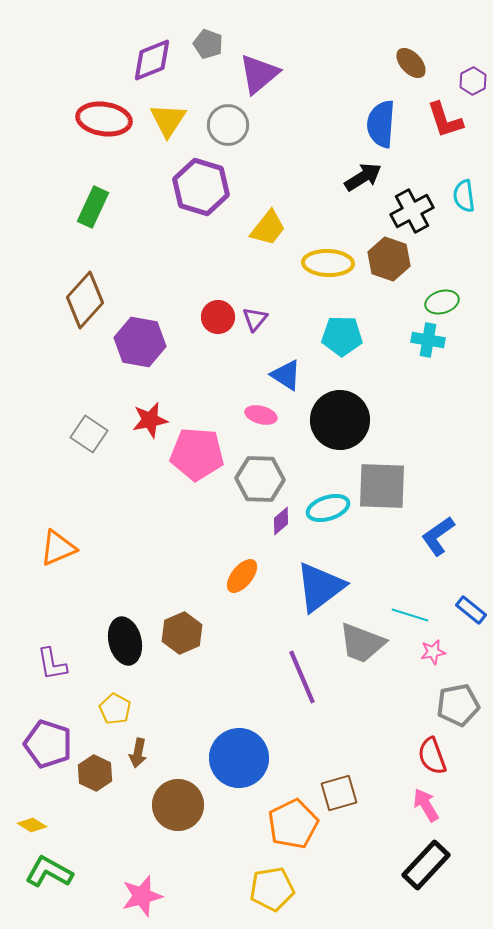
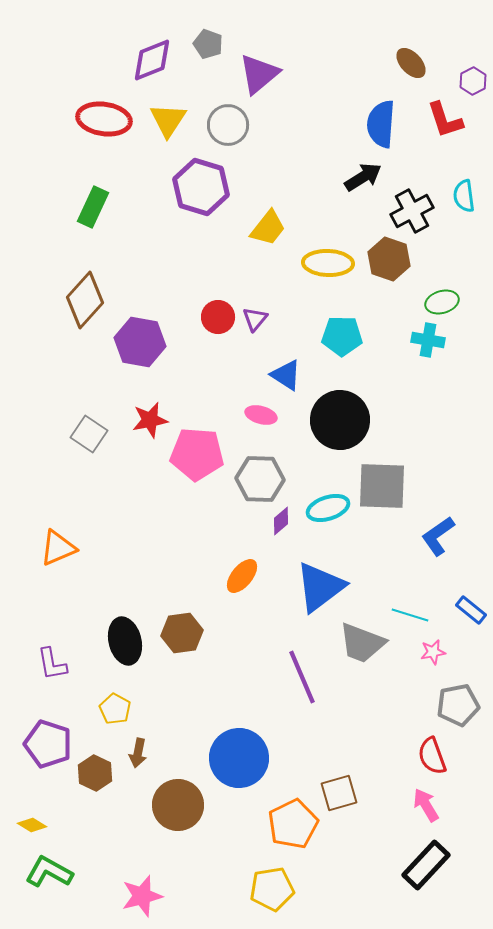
brown hexagon at (182, 633): rotated 15 degrees clockwise
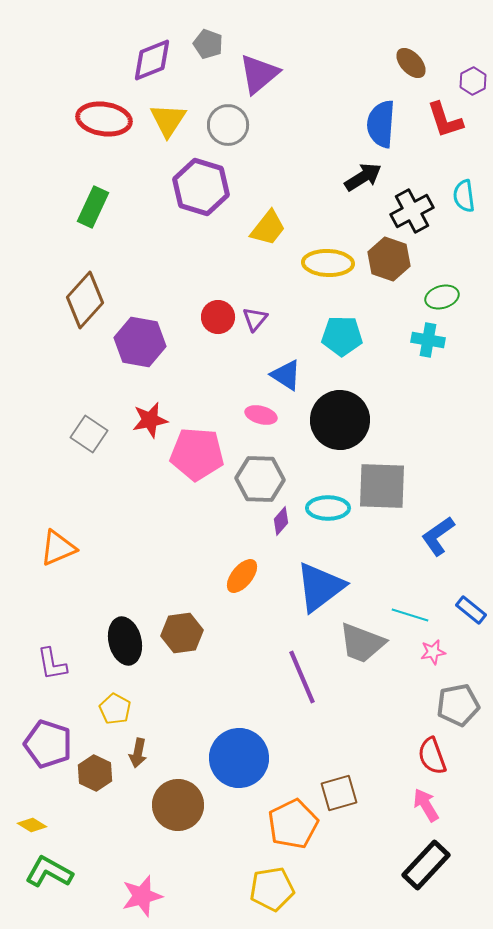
green ellipse at (442, 302): moved 5 px up
cyan ellipse at (328, 508): rotated 18 degrees clockwise
purple diamond at (281, 521): rotated 8 degrees counterclockwise
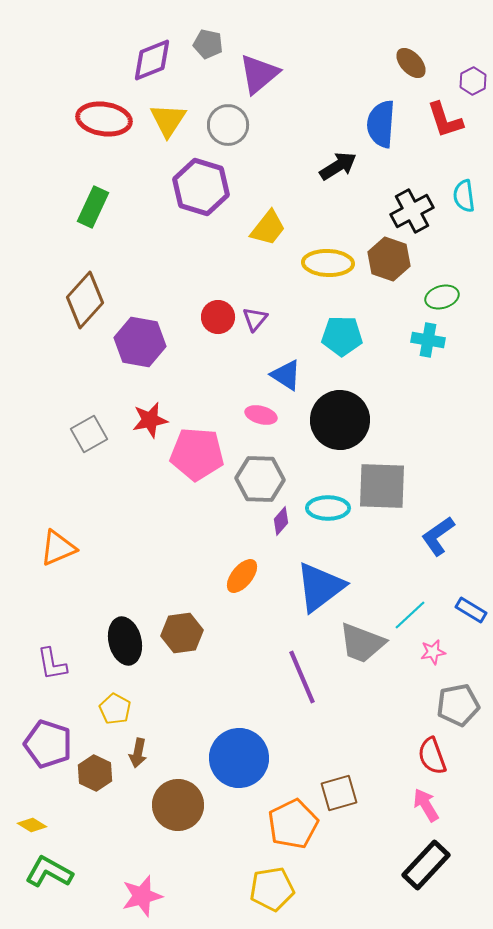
gray pentagon at (208, 44): rotated 8 degrees counterclockwise
black arrow at (363, 177): moved 25 px left, 11 px up
gray square at (89, 434): rotated 27 degrees clockwise
blue rectangle at (471, 610): rotated 8 degrees counterclockwise
cyan line at (410, 615): rotated 60 degrees counterclockwise
